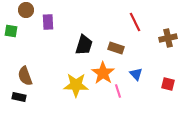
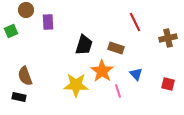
green square: rotated 32 degrees counterclockwise
orange star: moved 1 px left, 2 px up
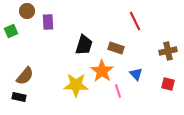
brown circle: moved 1 px right, 1 px down
red line: moved 1 px up
brown cross: moved 13 px down
brown semicircle: rotated 120 degrees counterclockwise
